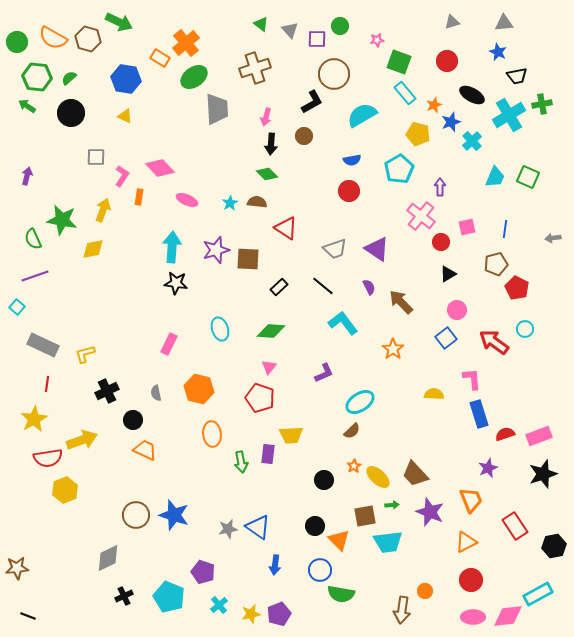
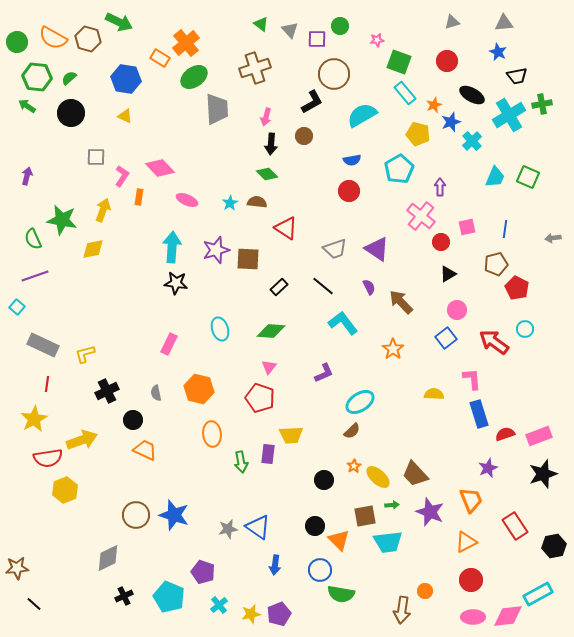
black line at (28, 616): moved 6 px right, 12 px up; rotated 21 degrees clockwise
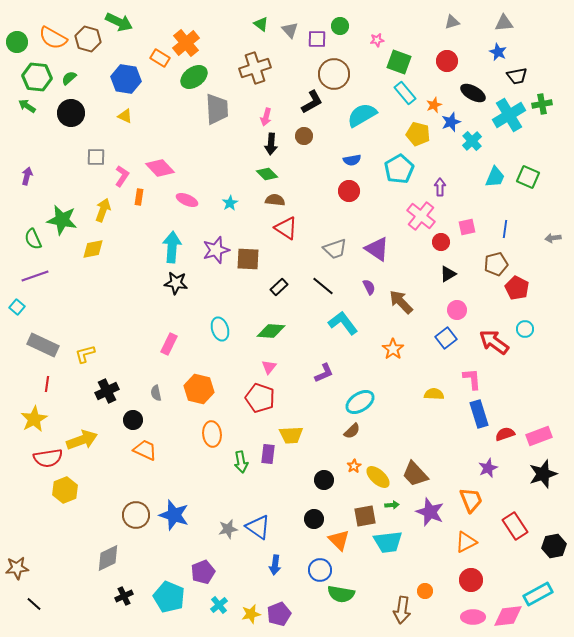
black ellipse at (472, 95): moved 1 px right, 2 px up
brown semicircle at (257, 202): moved 18 px right, 2 px up
black circle at (315, 526): moved 1 px left, 7 px up
purple pentagon at (203, 572): rotated 30 degrees clockwise
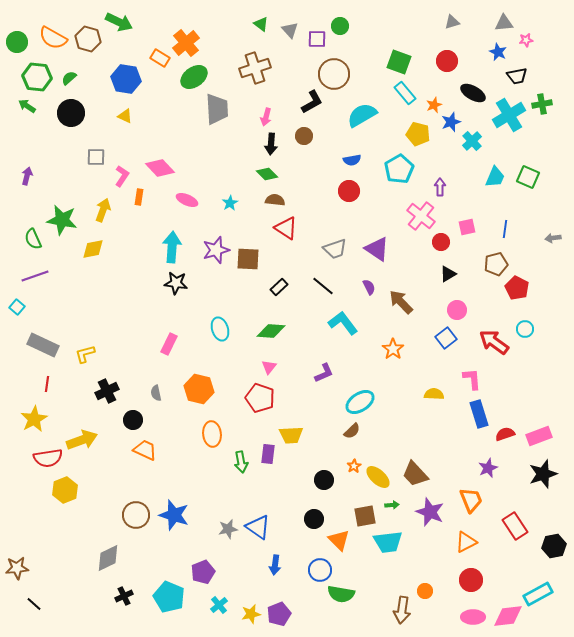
pink star at (377, 40): moved 149 px right
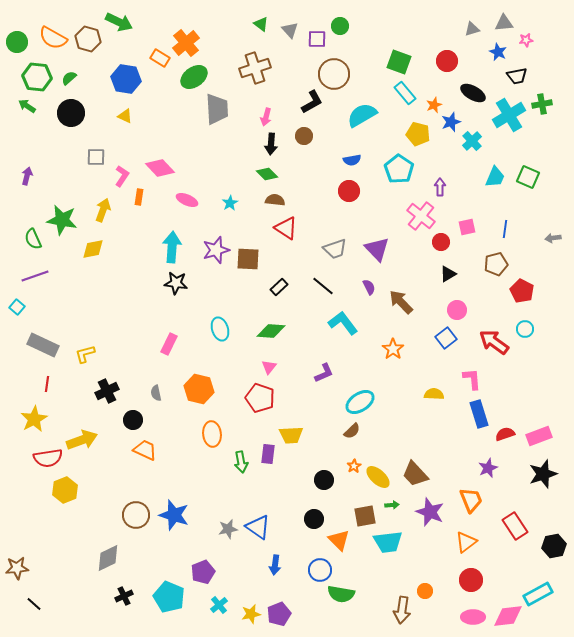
gray triangle at (452, 22): moved 20 px right, 7 px down
cyan pentagon at (399, 169): rotated 8 degrees counterclockwise
purple triangle at (377, 249): rotated 12 degrees clockwise
red pentagon at (517, 288): moved 5 px right, 3 px down
orange triangle at (466, 542): rotated 10 degrees counterclockwise
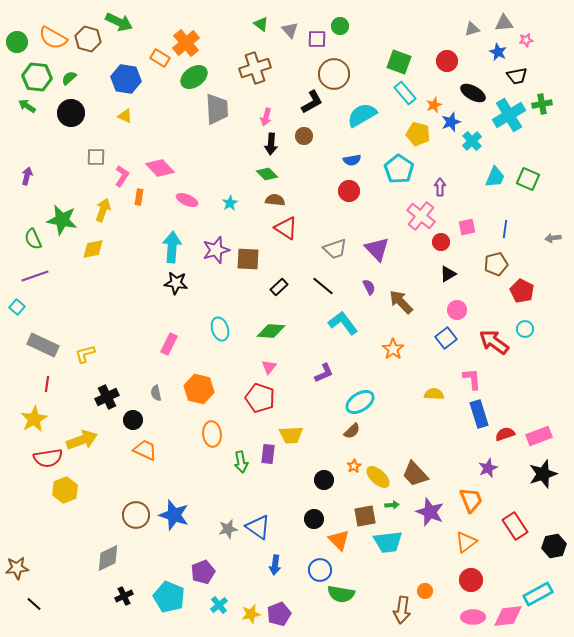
green square at (528, 177): moved 2 px down
black cross at (107, 391): moved 6 px down
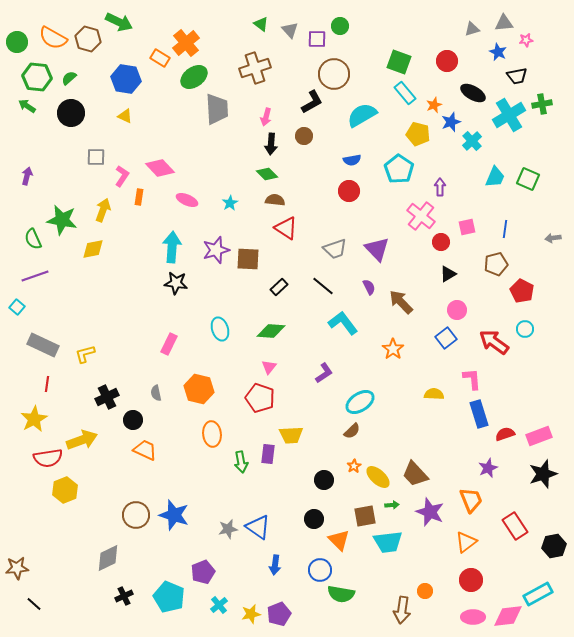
purple L-shape at (324, 373): rotated 10 degrees counterclockwise
